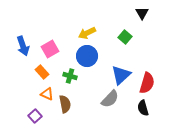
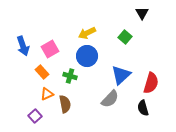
red semicircle: moved 4 px right
orange triangle: rotated 48 degrees counterclockwise
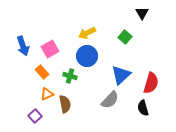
gray semicircle: moved 1 px down
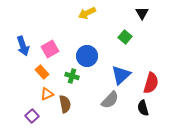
yellow arrow: moved 20 px up
green cross: moved 2 px right
purple square: moved 3 px left
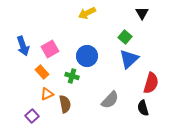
blue triangle: moved 8 px right, 16 px up
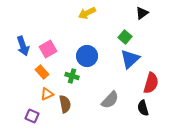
black triangle: rotated 24 degrees clockwise
pink square: moved 2 px left
blue triangle: moved 1 px right
purple square: rotated 24 degrees counterclockwise
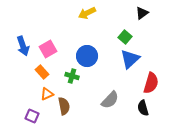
brown semicircle: moved 1 px left, 2 px down
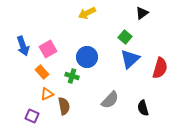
blue circle: moved 1 px down
red semicircle: moved 9 px right, 15 px up
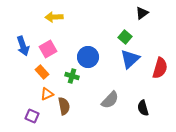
yellow arrow: moved 33 px left, 4 px down; rotated 24 degrees clockwise
blue circle: moved 1 px right
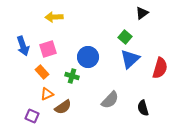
pink square: rotated 12 degrees clockwise
brown semicircle: moved 1 px left, 1 px down; rotated 66 degrees clockwise
